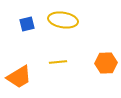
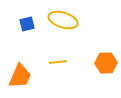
yellow ellipse: rotated 8 degrees clockwise
orange trapezoid: moved 1 px right, 1 px up; rotated 36 degrees counterclockwise
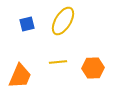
yellow ellipse: moved 1 px down; rotated 76 degrees counterclockwise
orange hexagon: moved 13 px left, 5 px down
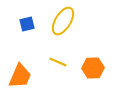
yellow line: rotated 30 degrees clockwise
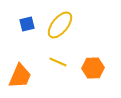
yellow ellipse: moved 3 px left, 4 px down; rotated 8 degrees clockwise
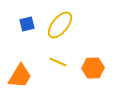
orange trapezoid: rotated 8 degrees clockwise
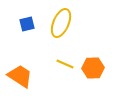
yellow ellipse: moved 1 px right, 2 px up; rotated 16 degrees counterclockwise
yellow line: moved 7 px right, 2 px down
orange trapezoid: rotated 88 degrees counterclockwise
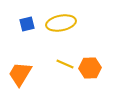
yellow ellipse: rotated 56 degrees clockwise
orange hexagon: moved 3 px left
orange trapezoid: moved 2 px up; rotated 92 degrees counterclockwise
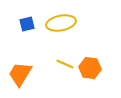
orange hexagon: rotated 10 degrees clockwise
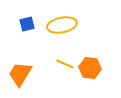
yellow ellipse: moved 1 px right, 2 px down
